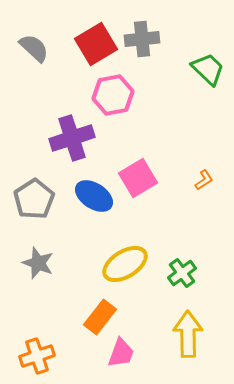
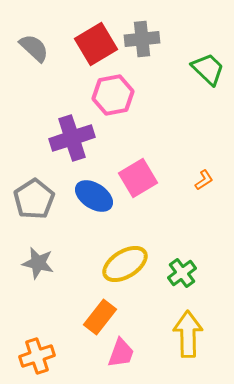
gray star: rotated 8 degrees counterclockwise
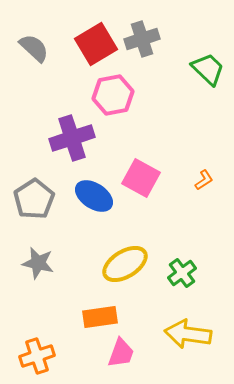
gray cross: rotated 12 degrees counterclockwise
pink square: moved 3 px right; rotated 30 degrees counterclockwise
orange rectangle: rotated 44 degrees clockwise
yellow arrow: rotated 81 degrees counterclockwise
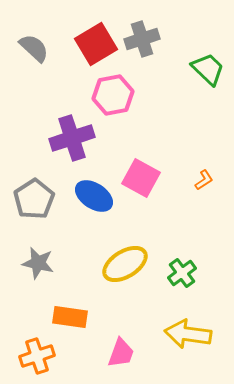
orange rectangle: moved 30 px left; rotated 16 degrees clockwise
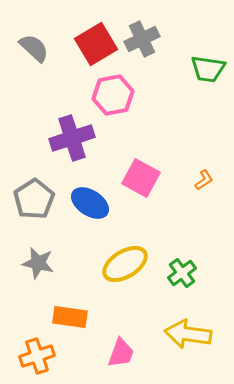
gray cross: rotated 8 degrees counterclockwise
green trapezoid: rotated 144 degrees clockwise
blue ellipse: moved 4 px left, 7 px down
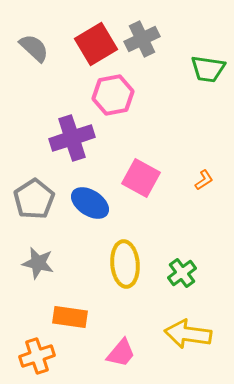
yellow ellipse: rotated 63 degrees counterclockwise
pink trapezoid: rotated 20 degrees clockwise
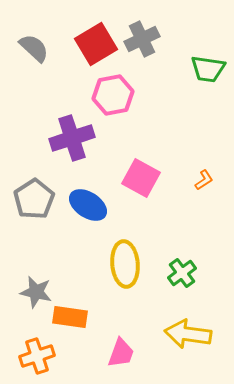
blue ellipse: moved 2 px left, 2 px down
gray star: moved 2 px left, 29 px down
pink trapezoid: rotated 20 degrees counterclockwise
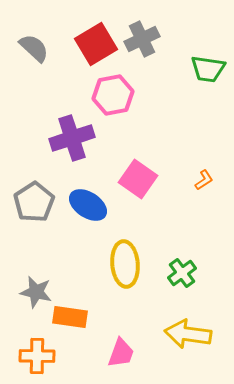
pink square: moved 3 px left, 1 px down; rotated 6 degrees clockwise
gray pentagon: moved 3 px down
orange cross: rotated 20 degrees clockwise
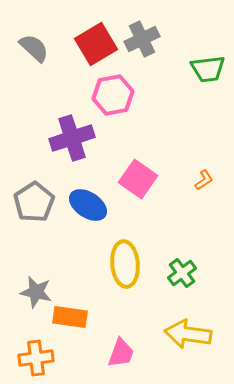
green trapezoid: rotated 15 degrees counterclockwise
orange cross: moved 1 px left, 2 px down; rotated 8 degrees counterclockwise
